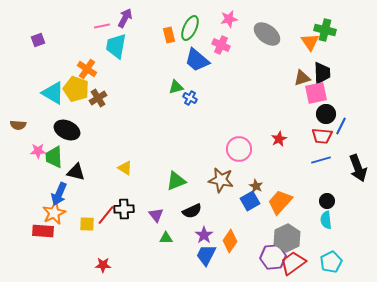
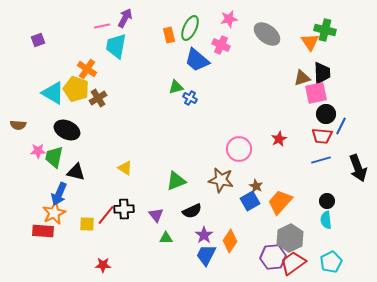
green trapezoid at (54, 157): rotated 15 degrees clockwise
gray hexagon at (287, 238): moved 3 px right
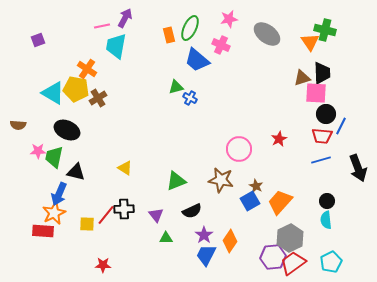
yellow pentagon at (76, 89): rotated 10 degrees counterclockwise
pink square at (316, 93): rotated 15 degrees clockwise
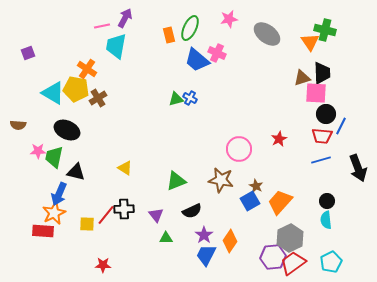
purple square at (38, 40): moved 10 px left, 13 px down
pink cross at (221, 45): moved 4 px left, 8 px down
green triangle at (176, 87): moved 12 px down
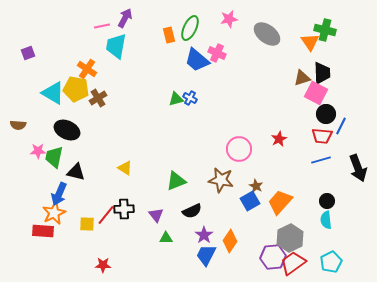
pink square at (316, 93): rotated 25 degrees clockwise
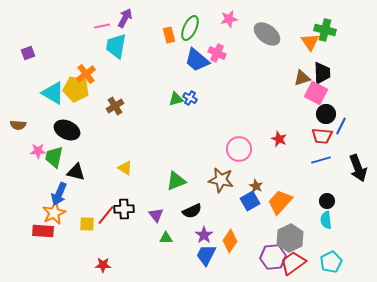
orange cross at (87, 69): moved 1 px left, 5 px down; rotated 18 degrees clockwise
brown cross at (98, 98): moved 17 px right, 8 px down
red star at (279, 139): rotated 21 degrees counterclockwise
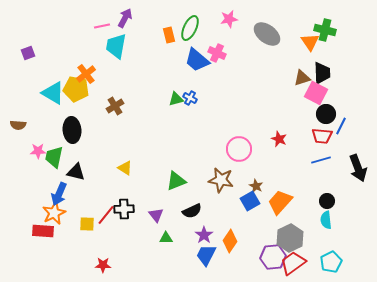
black ellipse at (67, 130): moved 5 px right; rotated 60 degrees clockwise
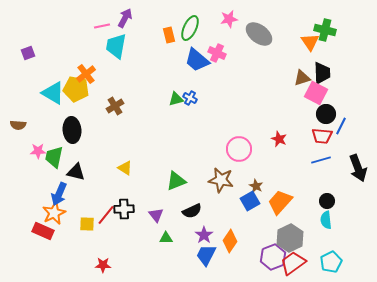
gray ellipse at (267, 34): moved 8 px left
red rectangle at (43, 231): rotated 20 degrees clockwise
purple hexagon at (273, 257): rotated 15 degrees counterclockwise
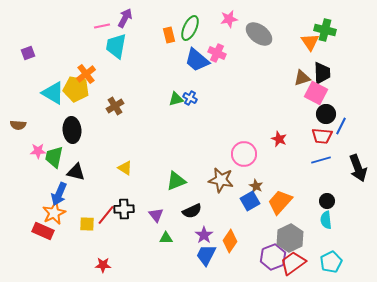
pink circle at (239, 149): moved 5 px right, 5 px down
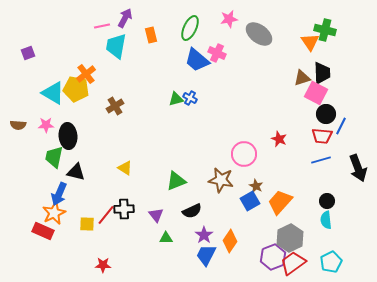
orange rectangle at (169, 35): moved 18 px left
black ellipse at (72, 130): moved 4 px left, 6 px down
pink star at (38, 151): moved 8 px right, 26 px up
